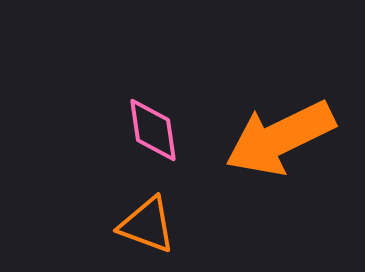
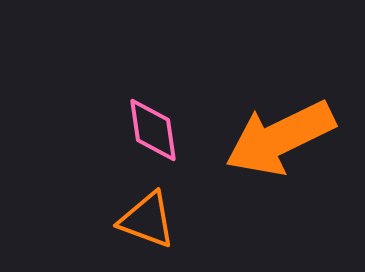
orange triangle: moved 5 px up
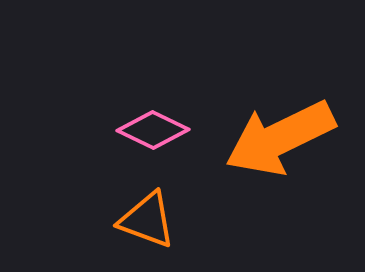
pink diamond: rotated 56 degrees counterclockwise
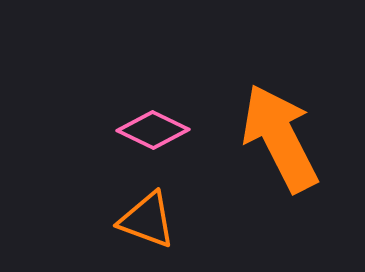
orange arrow: rotated 89 degrees clockwise
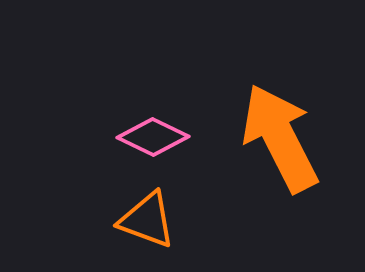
pink diamond: moved 7 px down
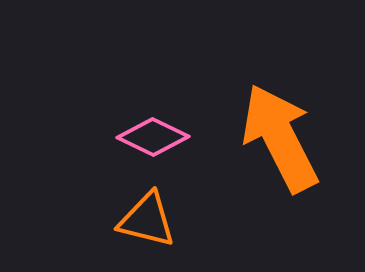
orange triangle: rotated 6 degrees counterclockwise
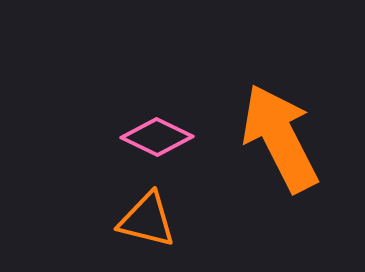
pink diamond: moved 4 px right
